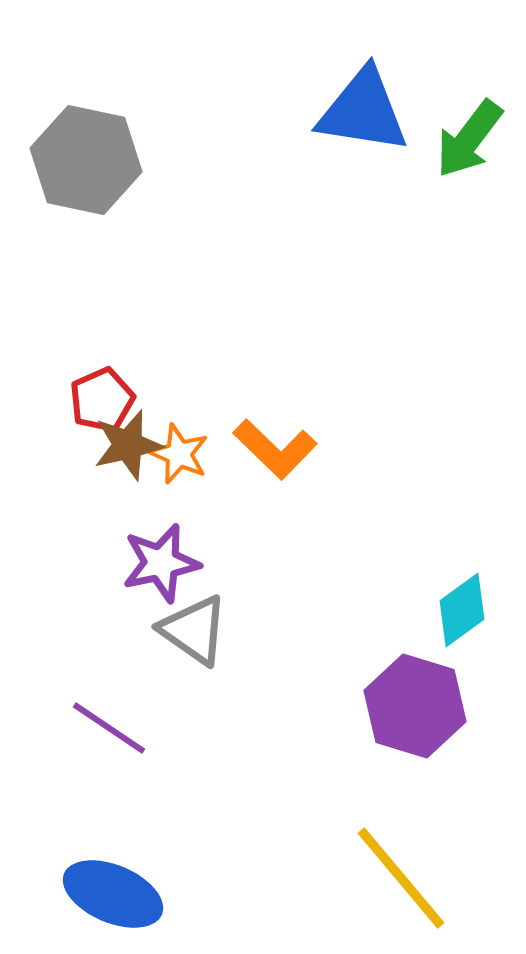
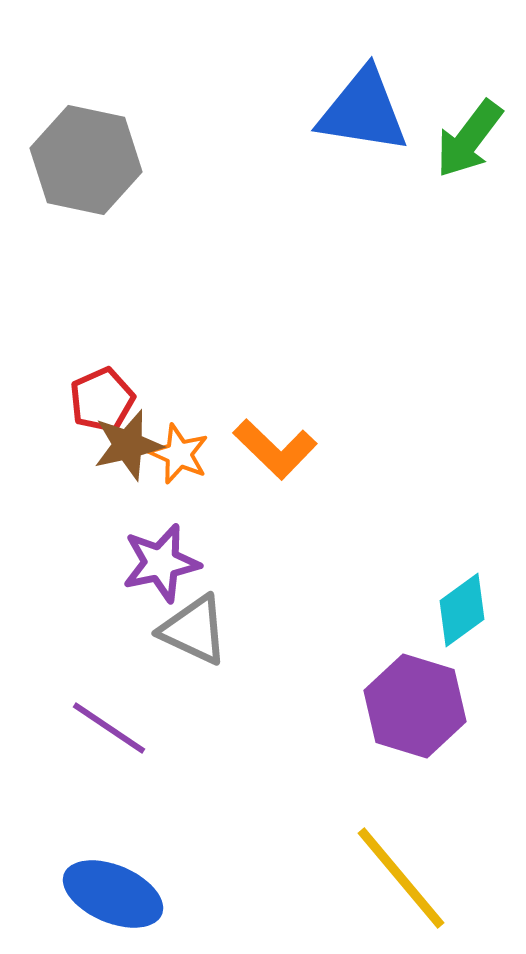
gray triangle: rotated 10 degrees counterclockwise
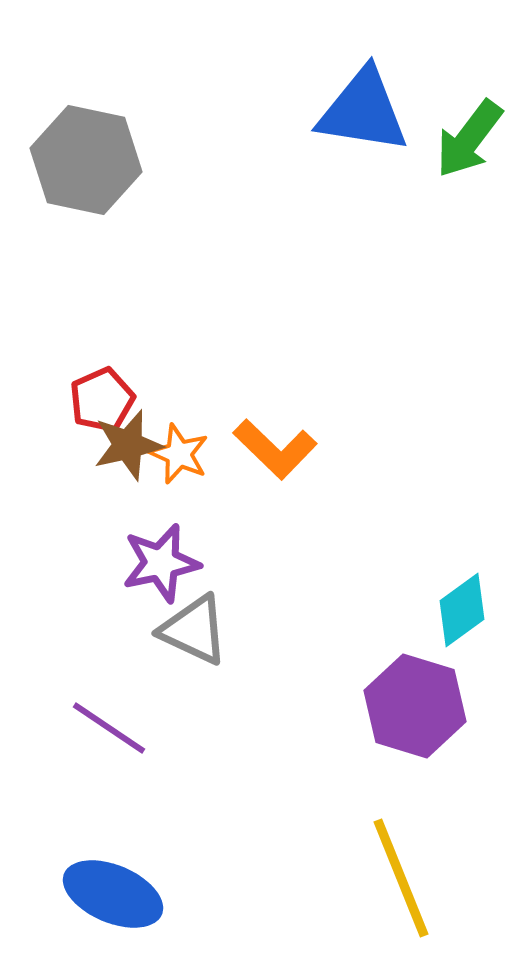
yellow line: rotated 18 degrees clockwise
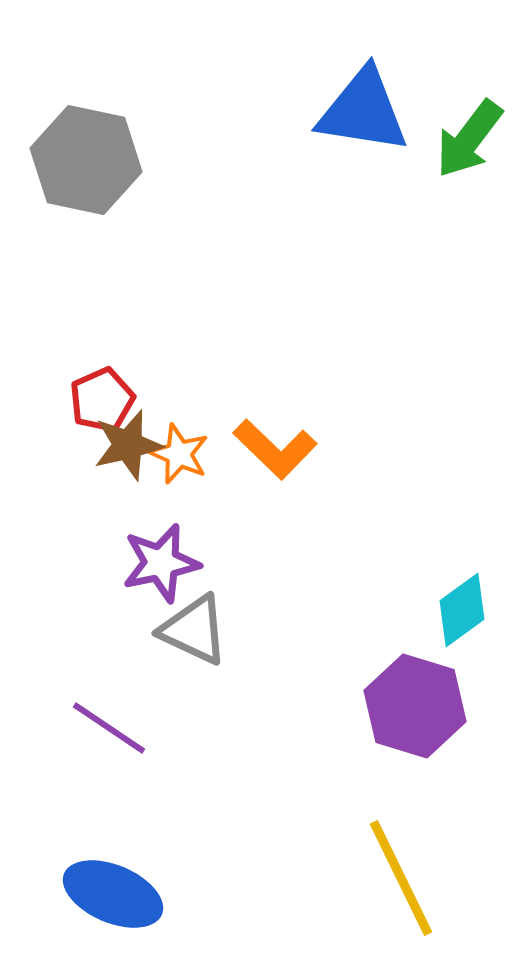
yellow line: rotated 4 degrees counterclockwise
